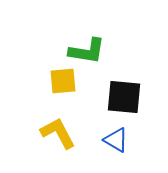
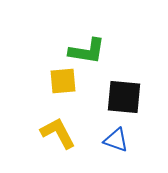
blue triangle: rotated 12 degrees counterclockwise
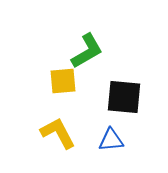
green L-shape: rotated 39 degrees counterclockwise
blue triangle: moved 5 px left; rotated 24 degrees counterclockwise
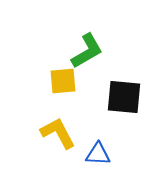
blue triangle: moved 13 px left, 14 px down; rotated 8 degrees clockwise
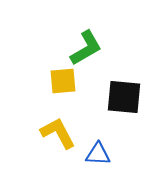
green L-shape: moved 1 px left, 3 px up
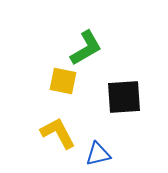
yellow square: rotated 16 degrees clockwise
black square: rotated 9 degrees counterclockwise
blue triangle: rotated 16 degrees counterclockwise
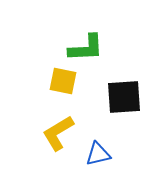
green L-shape: rotated 27 degrees clockwise
yellow L-shape: rotated 93 degrees counterclockwise
